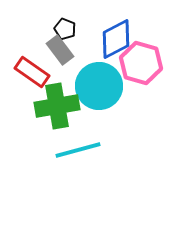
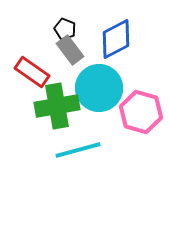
gray rectangle: moved 10 px right
pink hexagon: moved 49 px down
cyan circle: moved 2 px down
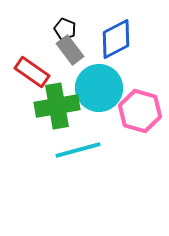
pink hexagon: moved 1 px left, 1 px up
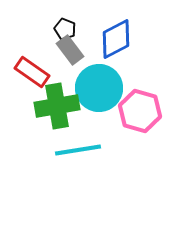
cyan line: rotated 6 degrees clockwise
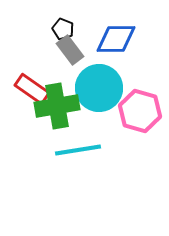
black pentagon: moved 2 px left
blue diamond: rotated 27 degrees clockwise
red rectangle: moved 17 px down
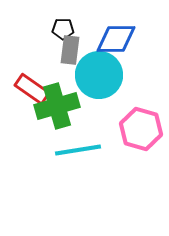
black pentagon: rotated 20 degrees counterclockwise
gray rectangle: rotated 44 degrees clockwise
cyan circle: moved 13 px up
green cross: rotated 6 degrees counterclockwise
pink hexagon: moved 1 px right, 18 px down
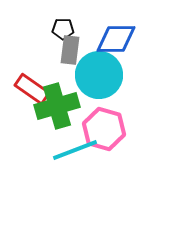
pink hexagon: moved 37 px left
cyan line: moved 3 px left; rotated 12 degrees counterclockwise
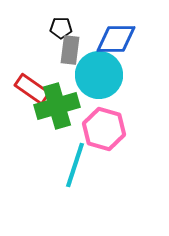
black pentagon: moved 2 px left, 1 px up
cyan line: moved 15 px down; rotated 51 degrees counterclockwise
